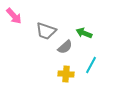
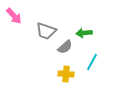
green arrow: rotated 28 degrees counterclockwise
cyan line: moved 1 px right, 3 px up
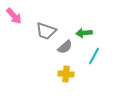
cyan line: moved 2 px right, 6 px up
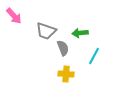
green arrow: moved 4 px left
gray semicircle: moved 2 px left, 1 px down; rotated 70 degrees counterclockwise
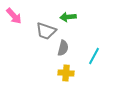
green arrow: moved 12 px left, 16 px up
gray semicircle: rotated 35 degrees clockwise
yellow cross: moved 1 px up
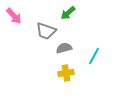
green arrow: moved 4 px up; rotated 35 degrees counterclockwise
gray semicircle: moved 1 px right; rotated 119 degrees counterclockwise
yellow cross: rotated 14 degrees counterclockwise
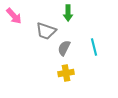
green arrow: rotated 49 degrees counterclockwise
gray semicircle: rotated 49 degrees counterclockwise
cyan line: moved 9 px up; rotated 42 degrees counterclockwise
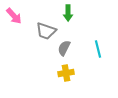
cyan line: moved 4 px right, 2 px down
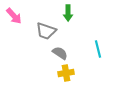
gray semicircle: moved 4 px left, 5 px down; rotated 98 degrees clockwise
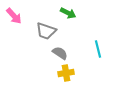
green arrow: rotated 63 degrees counterclockwise
